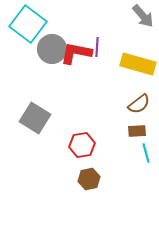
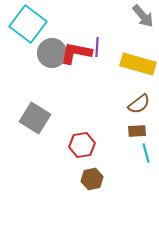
gray circle: moved 4 px down
brown hexagon: moved 3 px right
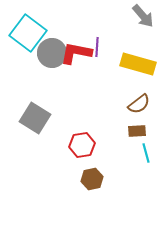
cyan square: moved 9 px down
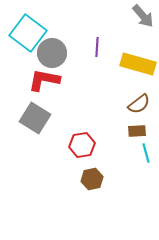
red L-shape: moved 32 px left, 27 px down
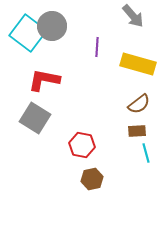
gray arrow: moved 10 px left
gray circle: moved 27 px up
red hexagon: rotated 20 degrees clockwise
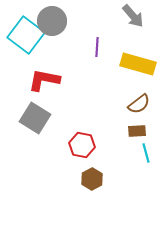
gray circle: moved 5 px up
cyan square: moved 2 px left, 2 px down
brown hexagon: rotated 15 degrees counterclockwise
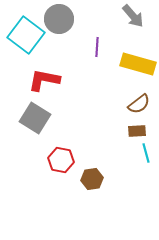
gray circle: moved 7 px right, 2 px up
red hexagon: moved 21 px left, 15 px down
brown hexagon: rotated 20 degrees clockwise
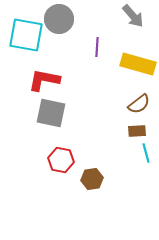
cyan square: rotated 27 degrees counterclockwise
gray square: moved 16 px right, 5 px up; rotated 20 degrees counterclockwise
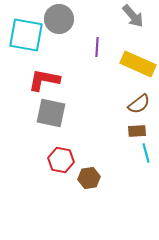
yellow rectangle: rotated 8 degrees clockwise
brown hexagon: moved 3 px left, 1 px up
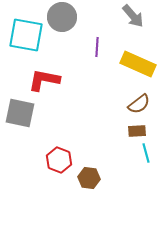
gray circle: moved 3 px right, 2 px up
gray square: moved 31 px left
red hexagon: moved 2 px left; rotated 10 degrees clockwise
brown hexagon: rotated 15 degrees clockwise
